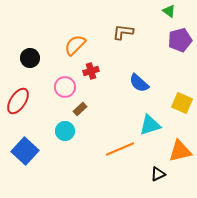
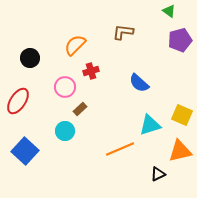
yellow square: moved 12 px down
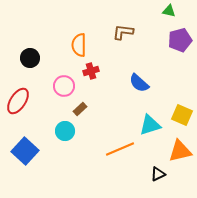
green triangle: rotated 24 degrees counterclockwise
orange semicircle: moved 4 px right; rotated 45 degrees counterclockwise
pink circle: moved 1 px left, 1 px up
